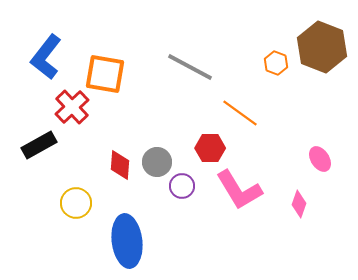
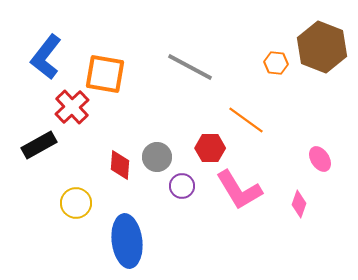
orange hexagon: rotated 15 degrees counterclockwise
orange line: moved 6 px right, 7 px down
gray circle: moved 5 px up
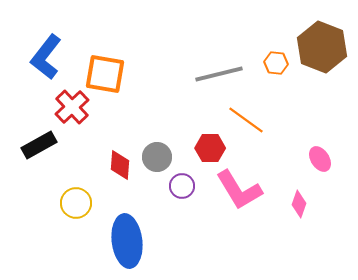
gray line: moved 29 px right, 7 px down; rotated 42 degrees counterclockwise
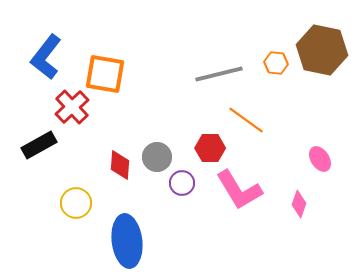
brown hexagon: moved 3 px down; rotated 9 degrees counterclockwise
purple circle: moved 3 px up
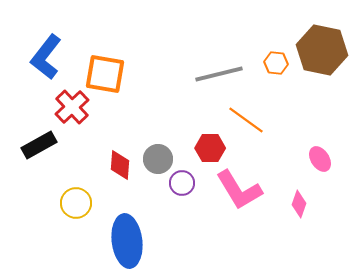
gray circle: moved 1 px right, 2 px down
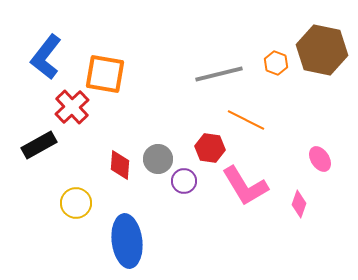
orange hexagon: rotated 15 degrees clockwise
orange line: rotated 9 degrees counterclockwise
red hexagon: rotated 8 degrees clockwise
purple circle: moved 2 px right, 2 px up
pink L-shape: moved 6 px right, 4 px up
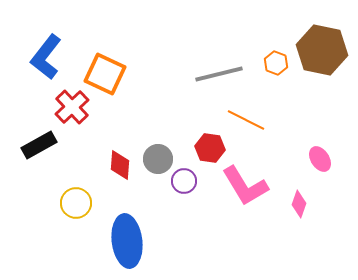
orange square: rotated 15 degrees clockwise
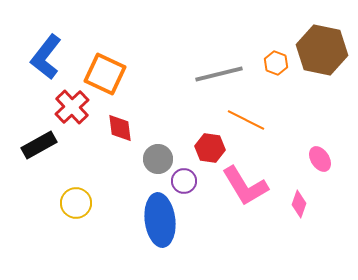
red diamond: moved 37 px up; rotated 12 degrees counterclockwise
blue ellipse: moved 33 px right, 21 px up
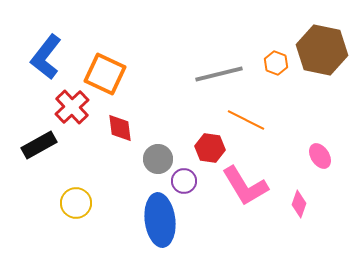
pink ellipse: moved 3 px up
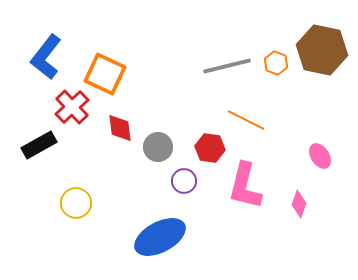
gray line: moved 8 px right, 8 px up
gray circle: moved 12 px up
pink L-shape: rotated 45 degrees clockwise
blue ellipse: moved 17 px down; rotated 69 degrees clockwise
